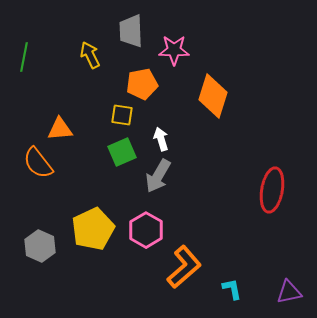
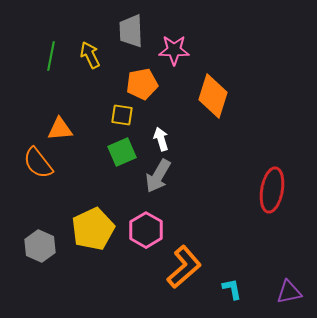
green line: moved 27 px right, 1 px up
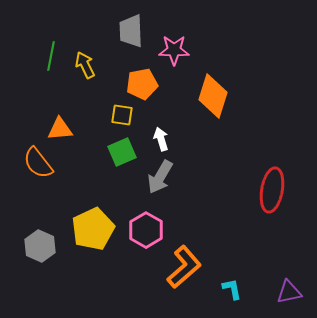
yellow arrow: moved 5 px left, 10 px down
gray arrow: moved 2 px right, 1 px down
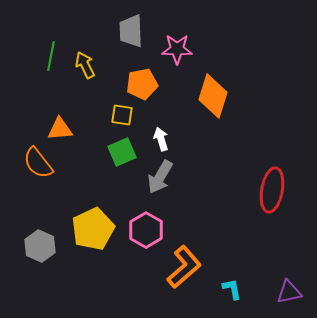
pink star: moved 3 px right, 1 px up
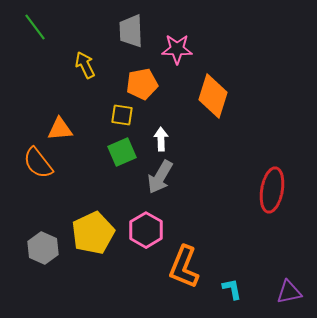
green line: moved 16 px left, 29 px up; rotated 48 degrees counterclockwise
white arrow: rotated 15 degrees clockwise
yellow pentagon: moved 4 px down
gray hexagon: moved 3 px right, 2 px down
orange L-shape: rotated 153 degrees clockwise
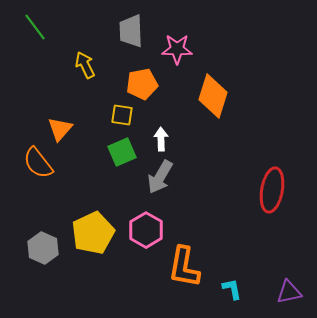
orange triangle: rotated 44 degrees counterclockwise
orange L-shape: rotated 12 degrees counterclockwise
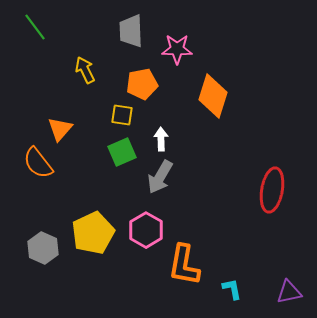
yellow arrow: moved 5 px down
orange L-shape: moved 2 px up
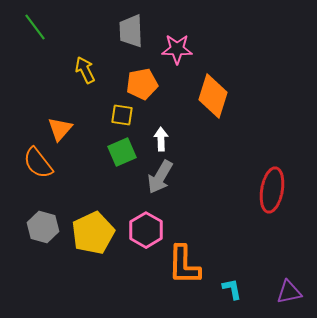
gray hexagon: moved 21 px up; rotated 8 degrees counterclockwise
orange L-shape: rotated 9 degrees counterclockwise
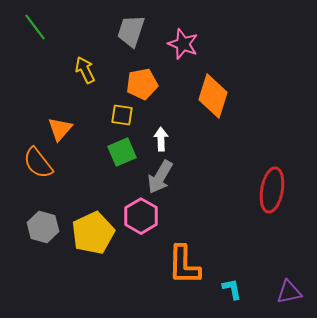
gray trapezoid: rotated 20 degrees clockwise
pink star: moved 6 px right, 5 px up; rotated 20 degrees clockwise
pink hexagon: moved 5 px left, 14 px up
